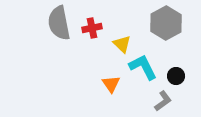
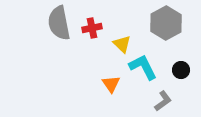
black circle: moved 5 px right, 6 px up
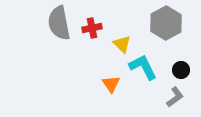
gray L-shape: moved 12 px right, 4 px up
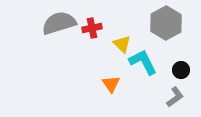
gray semicircle: rotated 84 degrees clockwise
cyan L-shape: moved 5 px up
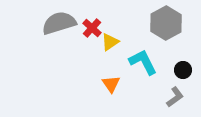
red cross: rotated 36 degrees counterclockwise
yellow triangle: moved 12 px left, 2 px up; rotated 42 degrees clockwise
black circle: moved 2 px right
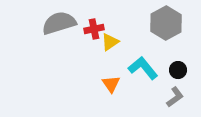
red cross: moved 2 px right, 1 px down; rotated 36 degrees clockwise
cyan L-shape: moved 6 px down; rotated 12 degrees counterclockwise
black circle: moved 5 px left
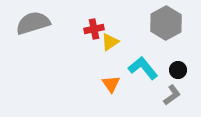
gray semicircle: moved 26 px left
gray L-shape: moved 3 px left, 2 px up
